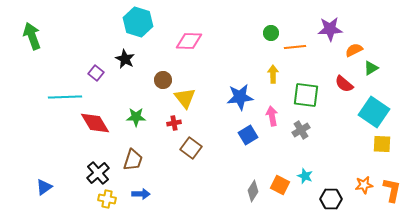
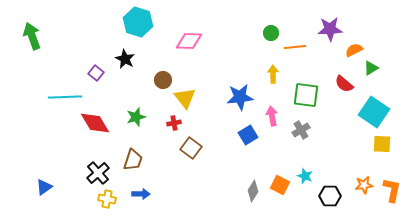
green star: rotated 18 degrees counterclockwise
black hexagon: moved 1 px left, 3 px up
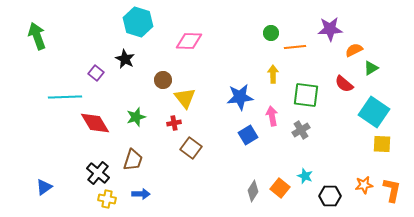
green arrow: moved 5 px right
black cross: rotated 10 degrees counterclockwise
orange square: moved 3 px down; rotated 12 degrees clockwise
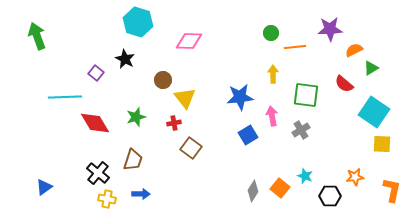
orange star: moved 9 px left, 8 px up
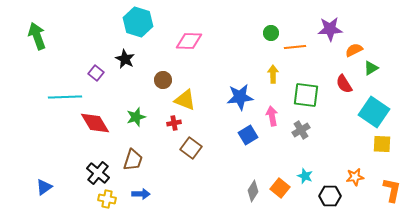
red semicircle: rotated 18 degrees clockwise
yellow triangle: moved 2 px down; rotated 30 degrees counterclockwise
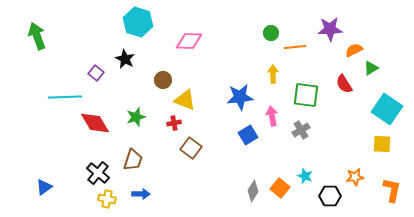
cyan square: moved 13 px right, 3 px up
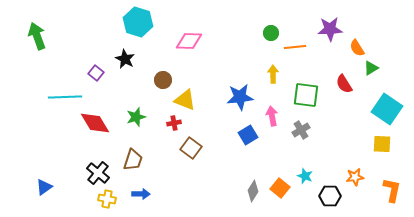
orange semicircle: moved 3 px right, 2 px up; rotated 96 degrees counterclockwise
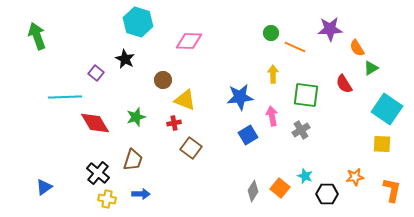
orange line: rotated 30 degrees clockwise
black hexagon: moved 3 px left, 2 px up
